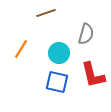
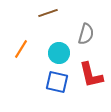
brown line: moved 2 px right
red L-shape: moved 2 px left
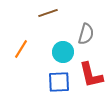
cyan circle: moved 4 px right, 1 px up
blue square: moved 2 px right; rotated 15 degrees counterclockwise
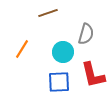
orange line: moved 1 px right
red L-shape: moved 2 px right
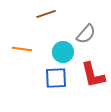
brown line: moved 2 px left, 1 px down
gray semicircle: rotated 25 degrees clockwise
orange line: rotated 66 degrees clockwise
blue square: moved 3 px left, 4 px up
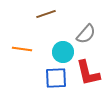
red L-shape: moved 5 px left, 2 px up
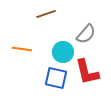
red L-shape: moved 1 px left, 1 px up
blue square: rotated 15 degrees clockwise
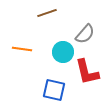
brown line: moved 1 px right, 1 px up
gray semicircle: moved 1 px left
blue square: moved 2 px left, 12 px down
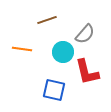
brown line: moved 7 px down
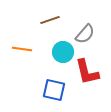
brown line: moved 3 px right
